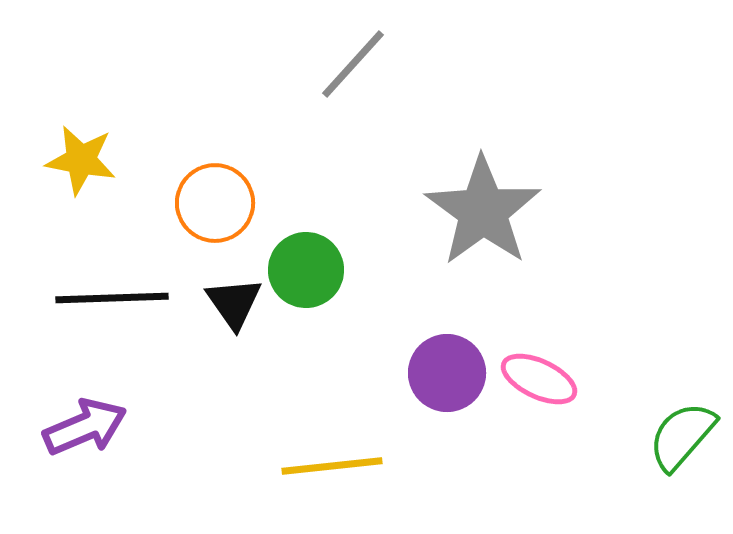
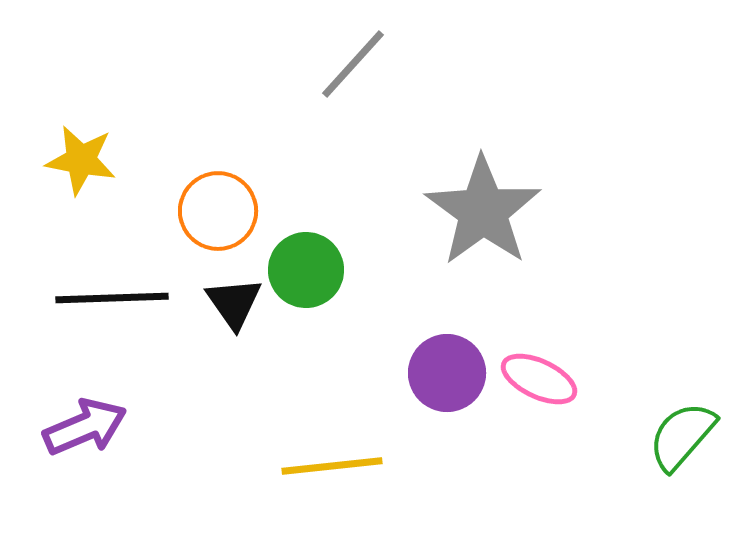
orange circle: moved 3 px right, 8 px down
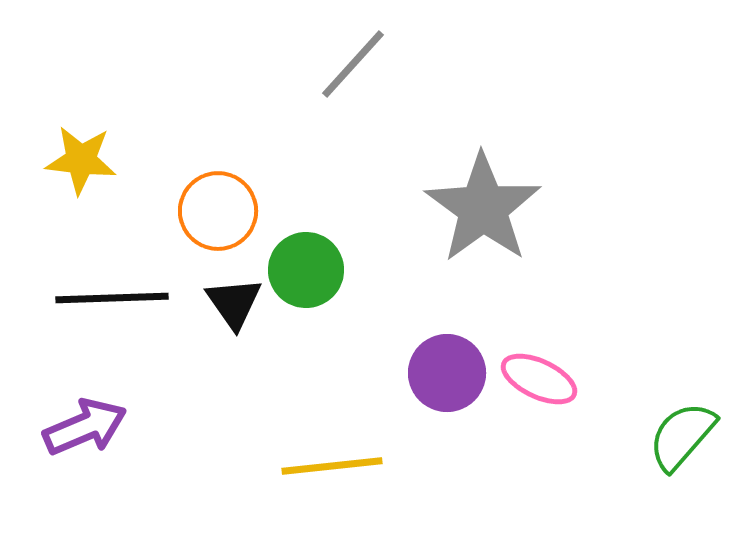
yellow star: rotated 4 degrees counterclockwise
gray star: moved 3 px up
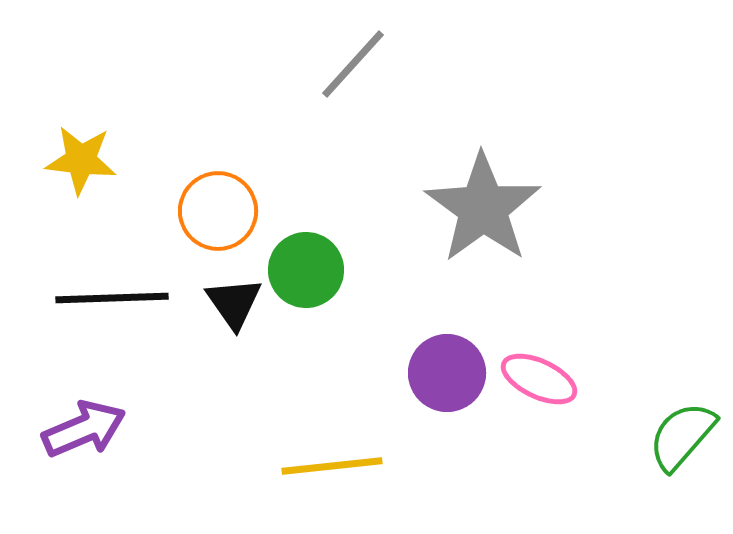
purple arrow: moved 1 px left, 2 px down
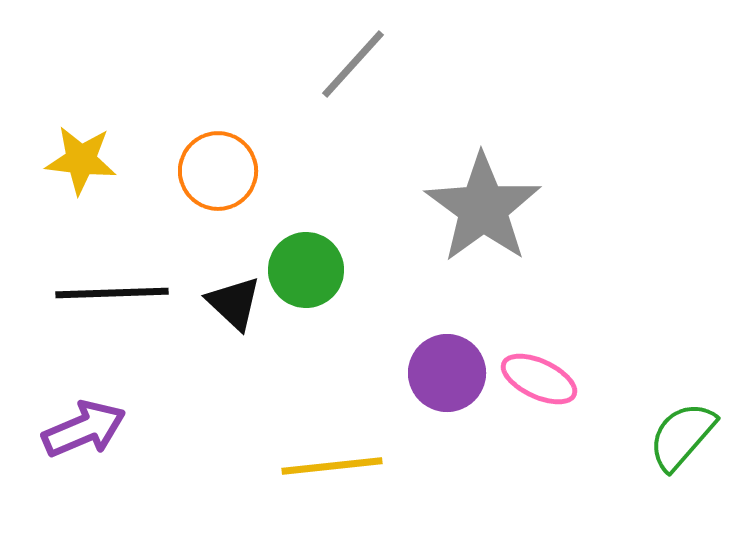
orange circle: moved 40 px up
black line: moved 5 px up
black triangle: rotated 12 degrees counterclockwise
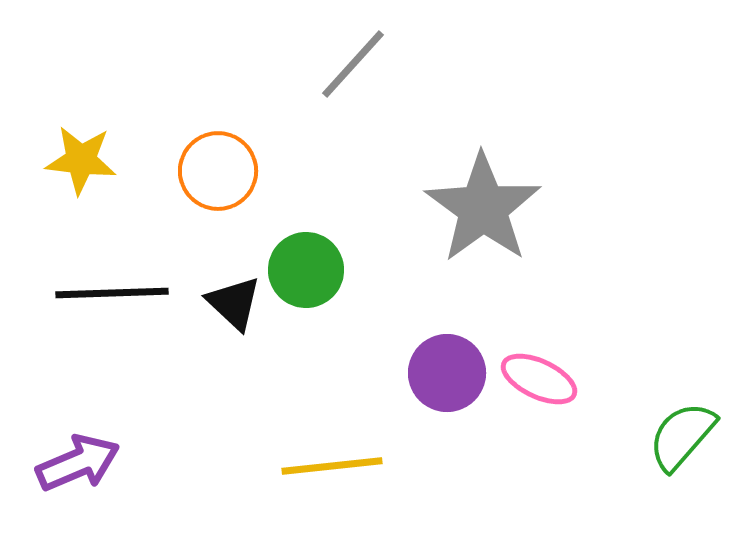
purple arrow: moved 6 px left, 34 px down
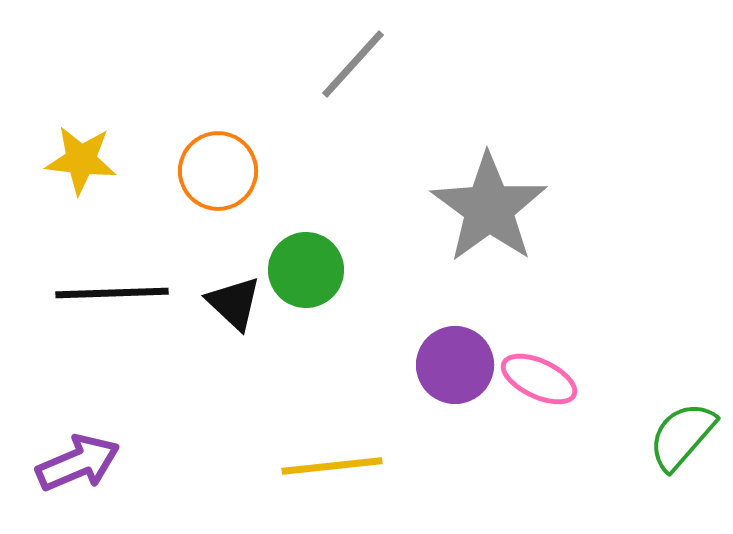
gray star: moved 6 px right
purple circle: moved 8 px right, 8 px up
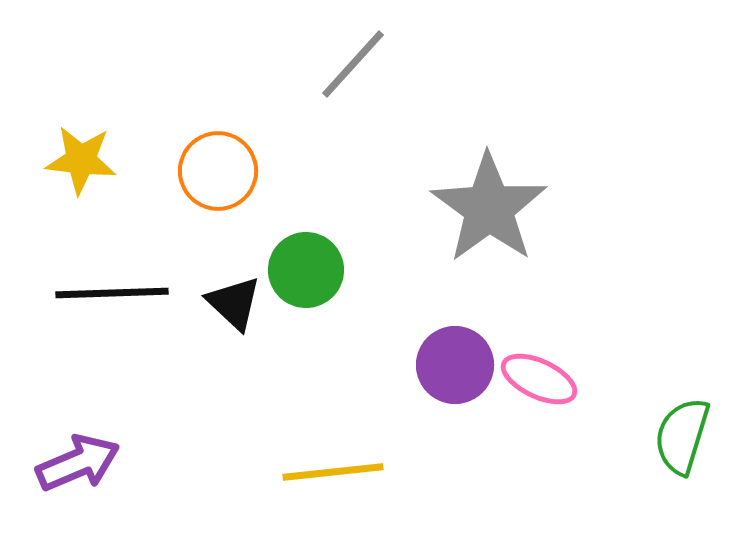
green semicircle: rotated 24 degrees counterclockwise
yellow line: moved 1 px right, 6 px down
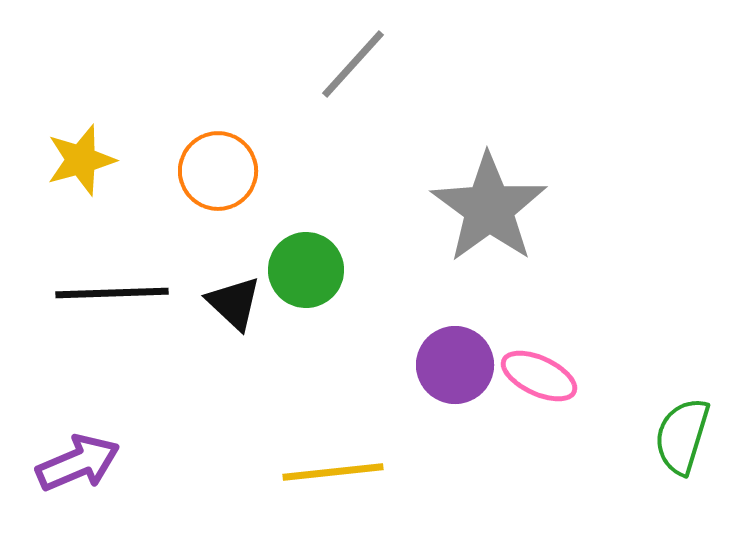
yellow star: rotated 22 degrees counterclockwise
pink ellipse: moved 3 px up
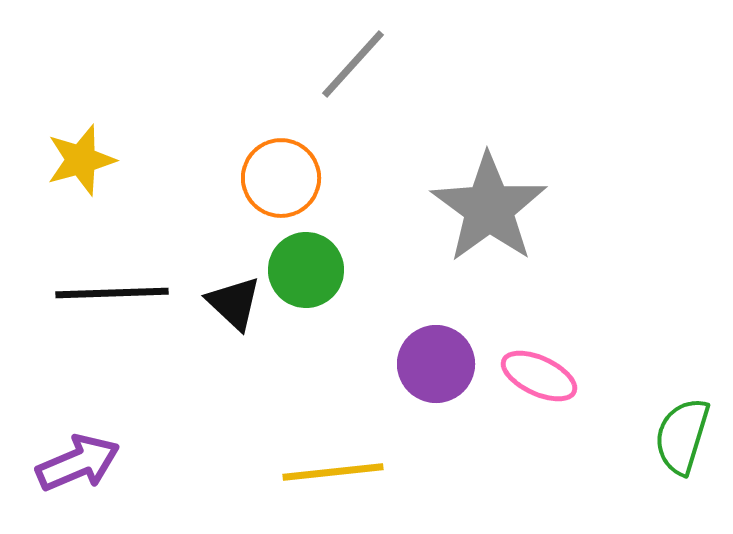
orange circle: moved 63 px right, 7 px down
purple circle: moved 19 px left, 1 px up
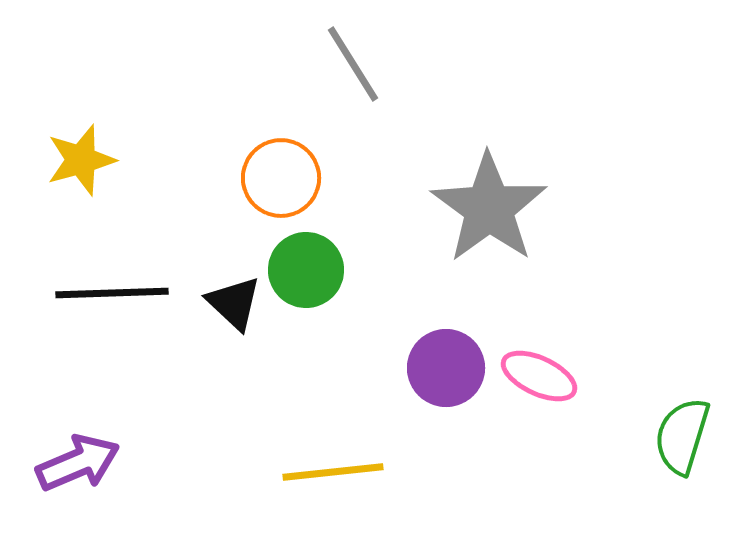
gray line: rotated 74 degrees counterclockwise
purple circle: moved 10 px right, 4 px down
